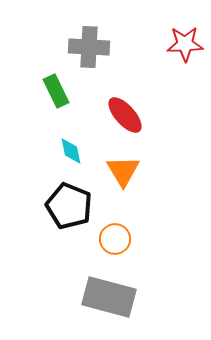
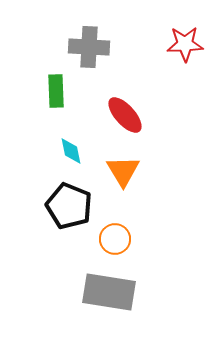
green rectangle: rotated 24 degrees clockwise
gray rectangle: moved 5 px up; rotated 6 degrees counterclockwise
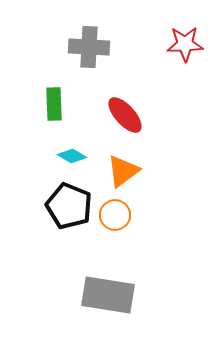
green rectangle: moved 2 px left, 13 px down
cyan diamond: moved 1 px right, 5 px down; rotated 48 degrees counterclockwise
orange triangle: rotated 24 degrees clockwise
orange circle: moved 24 px up
gray rectangle: moved 1 px left, 3 px down
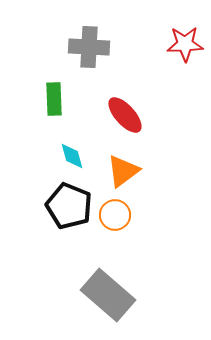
green rectangle: moved 5 px up
cyan diamond: rotated 44 degrees clockwise
gray rectangle: rotated 32 degrees clockwise
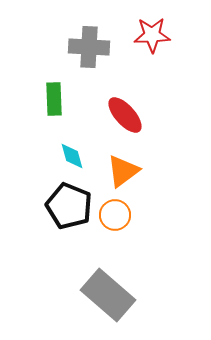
red star: moved 33 px left, 9 px up
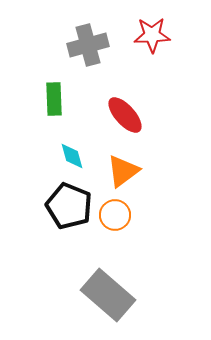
gray cross: moved 1 px left, 2 px up; rotated 18 degrees counterclockwise
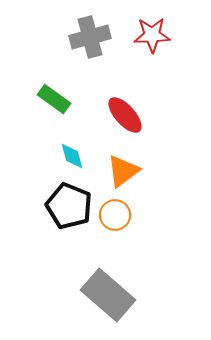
gray cross: moved 2 px right, 8 px up
green rectangle: rotated 52 degrees counterclockwise
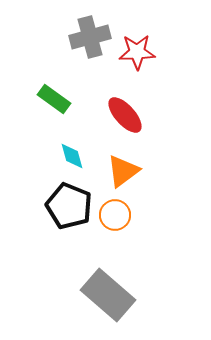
red star: moved 15 px left, 17 px down
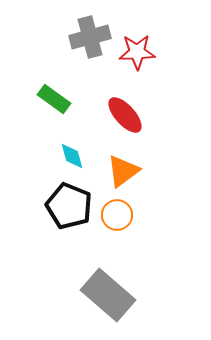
orange circle: moved 2 px right
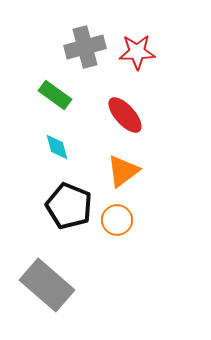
gray cross: moved 5 px left, 10 px down
green rectangle: moved 1 px right, 4 px up
cyan diamond: moved 15 px left, 9 px up
orange circle: moved 5 px down
gray rectangle: moved 61 px left, 10 px up
